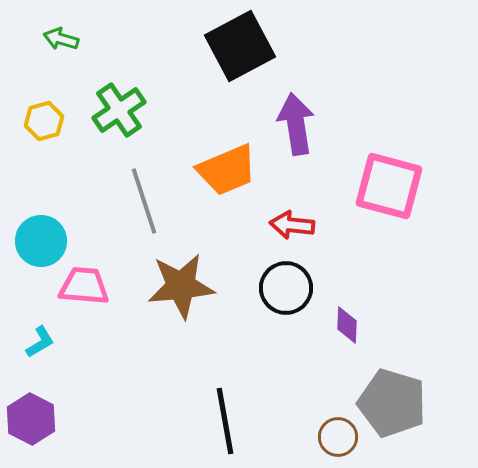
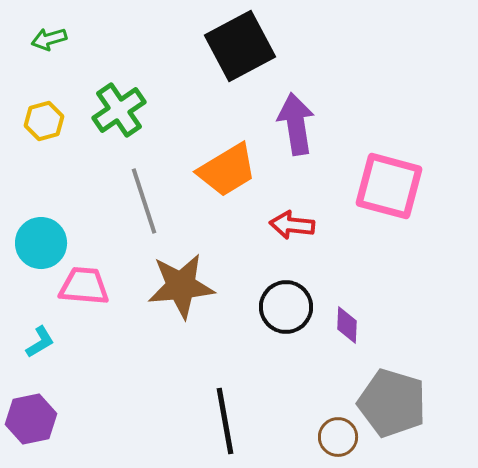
green arrow: moved 12 px left; rotated 32 degrees counterclockwise
orange trapezoid: rotated 8 degrees counterclockwise
cyan circle: moved 2 px down
black circle: moved 19 px down
purple hexagon: rotated 21 degrees clockwise
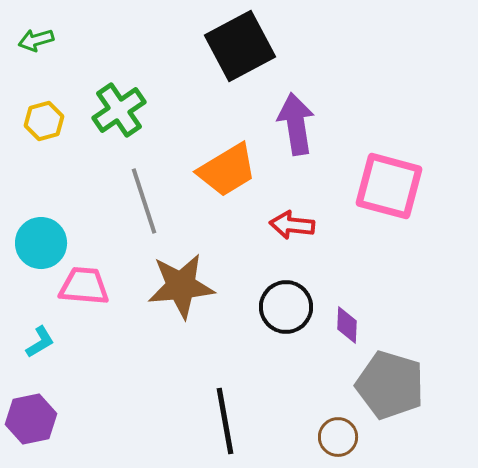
green arrow: moved 13 px left, 1 px down
gray pentagon: moved 2 px left, 18 px up
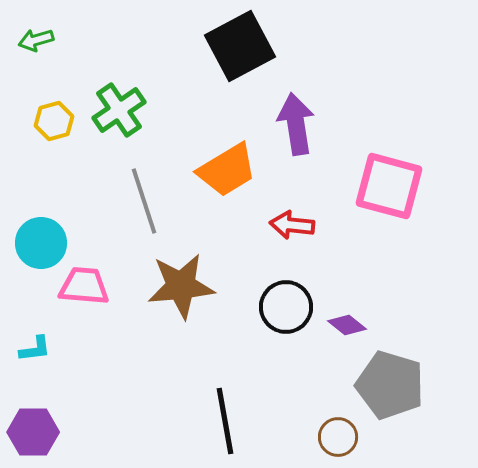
yellow hexagon: moved 10 px right
purple diamond: rotated 54 degrees counterclockwise
cyan L-shape: moved 5 px left, 7 px down; rotated 24 degrees clockwise
purple hexagon: moved 2 px right, 13 px down; rotated 12 degrees clockwise
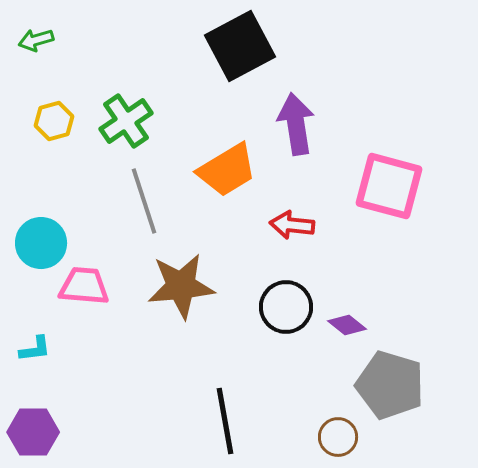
green cross: moved 7 px right, 11 px down
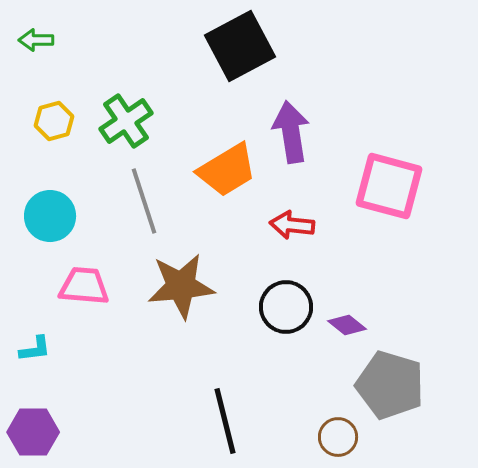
green arrow: rotated 16 degrees clockwise
purple arrow: moved 5 px left, 8 px down
cyan circle: moved 9 px right, 27 px up
black line: rotated 4 degrees counterclockwise
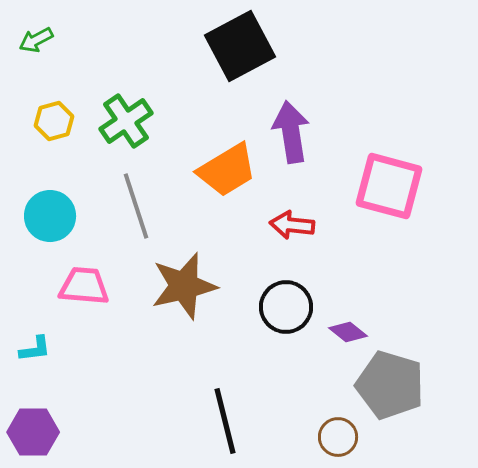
green arrow: rotated 28 degrees counterclockwise
gray line: moved 8 px left, 5 px down
brown star: moved 3 px right; rotated 8 degrees counterclockwise
purple diamond: moved 1 px right, 7 px down
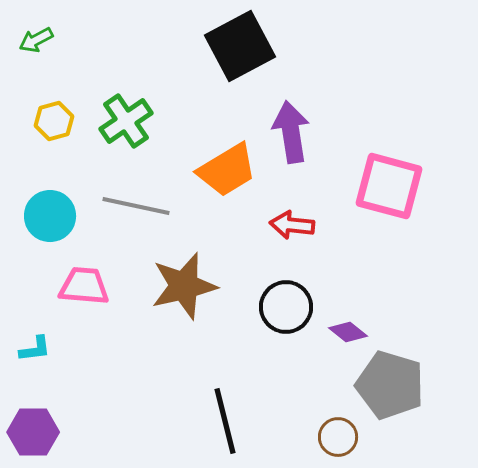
gray line: rotated 60 degrees counterclockwise
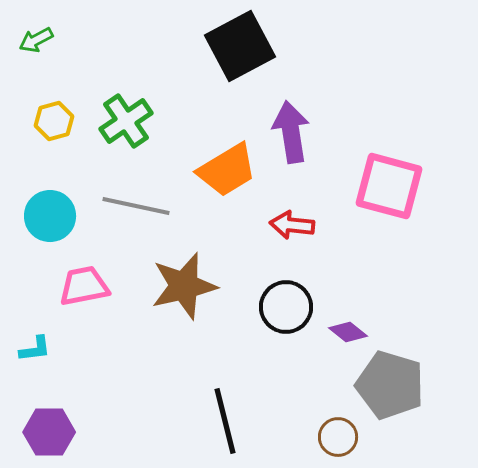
pink trapezoid: rotated 16 degrees counterclockwise
purple hexagon: moved 16 px right
